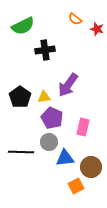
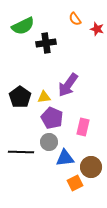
orange semicircle: rotated 16 degrees clockwise
black cross: moved 1 px right, 7 px up
orange square: moved 1 px left, 3 px up
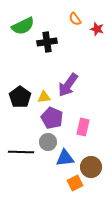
black cross: moved 1 px right, 1 px up
gray circle: moved 1 px left
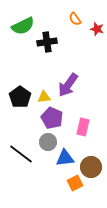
black line: moved 2 px down; rotated 35 degrees clockwise
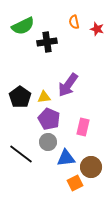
orange semicircle: moved 1 px left, 3 px down; rotated 24 degrees clockwise
purple pentagon: moved 3 px left, 1 px down
blue triangle: moved 1 px right
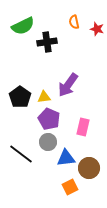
brown circle: moved 2 px left, 1 px down
orange square: moved 5 px left, 4 px down
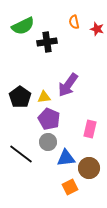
pink rectangle: moved 7 px right, 2 px down
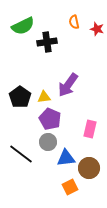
purple pentagon: moved 1 px right
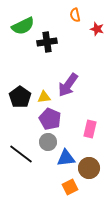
orange semicircle: moved 1 px right, 7 px up
